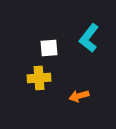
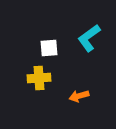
cyan L-shape: rotated 16 degrees clockwise
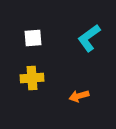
white square: moved 16 px left, 10 px up
yellow cross: moved 7 px left
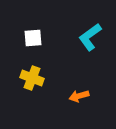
cyan L-shape: moved 1 px right, 1 px up
yellow cross: rotated 25 degrees clockwise
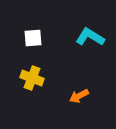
cyan L-shape: rotated 68 degrees clockwise
orange arrow: rotated 12 degrees counterclockwise
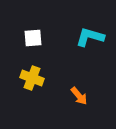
cyan L-shape: rotated 16 degrees counterclockwise
orange arrow: rotated 102 degrees counterclockwise
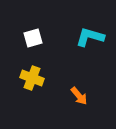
white square: rotated 12 degrees counterclockwise
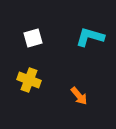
yellow cross: moved 3 px left, 2 px down
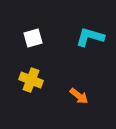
yellow cross: moved 2 px right
orange arrow: rotated 12 degrees counterclockwise
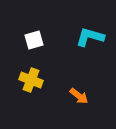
white square: moved 1 px right, 2 px down
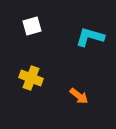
white square: moved 2 px left, 14 px up
yellow cross: moved 2 px up
